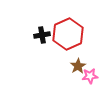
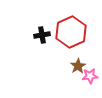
red hexagon: moved 3 px right, 2 px up
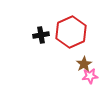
black cross: moved 1 px left
brown star: moved 6 px right, 2 px up
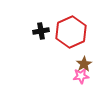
black cross: moved 4 px up
pink star: moved 9 px left
